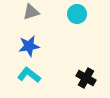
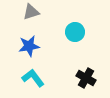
cyan circle: moved 2 px left, 18 px down
cyan L-shape: moved 4 px right, 3 px down; rotated 15 degrees clockwise
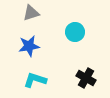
gray triangle: moved 1 px down
cyan L-shape: moved 2 px right, 2 px down; rotated 35 degrees counterclockwise
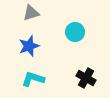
blue star: rotated 10 degrees counterclockwise
cyan L-shape: moved 2 px left, 1 px up
